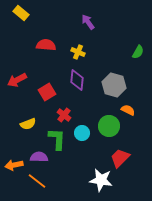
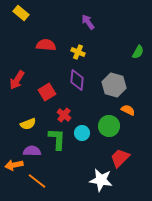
red arrow: rotated 30 degrees counterclockwise
purple semicircle: moved 7 px left, 6 px up
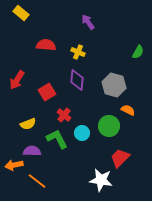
green L-shape: rotated 30 degrees counterclockwise
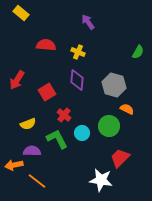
orange semicircle: moved 1 px left, 1 px up
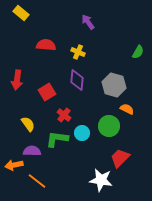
red arrow: rotated 24 degrees counterclockwise
yellow semicircle: rotated 105 degrees counterclockwise
green L-shape: rotated 55 degrees counterclockwise
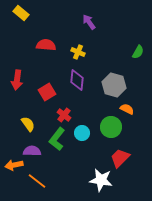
purple arrow: moved 1 px right
green circle: moved 2 px right, 1 px down
green L-shape: rotated 60 degrees counterclockwise
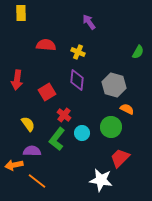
yellow rectangle: rotated 49 degrees clockwise
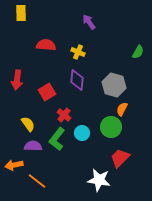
orange semicircle: moved 5 px left; rotated 88 degrees counterclockwise
purple semicircle: moved 1 px right, 5 px up
white star: moved 2 px left
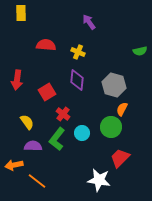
green semicircle: moved 2 px right, 1 px up; rotated 48 degrees clockwise
red cross: moved 1 px left, 1 px up
yellow semicircle: moved 1 px left, 2 px up
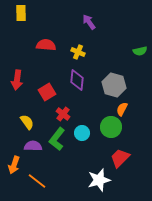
orange arrow: rotated 60 degrees counterclockwise
white star: rotated 25 degrees counterclockwise
